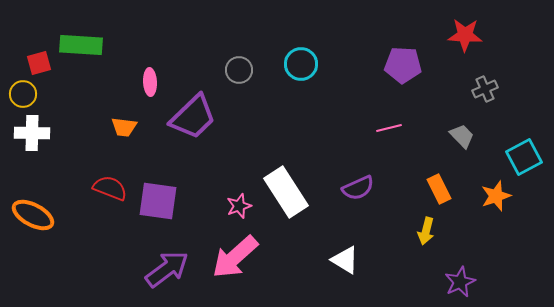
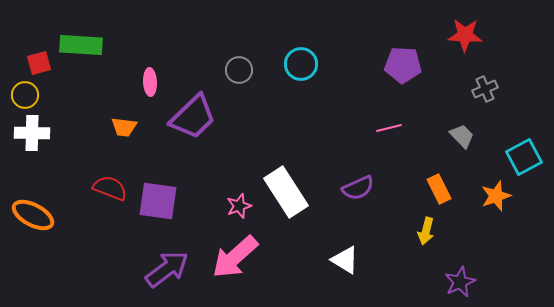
yellow circle: moved 2 px right, 1 px down
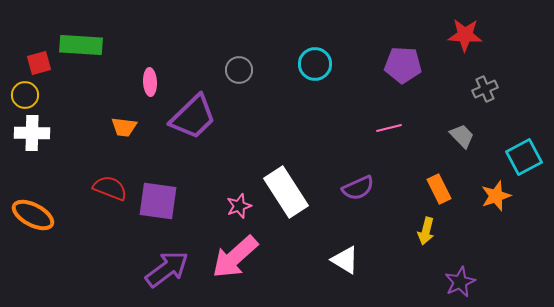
cyan circle: moved 14 px right
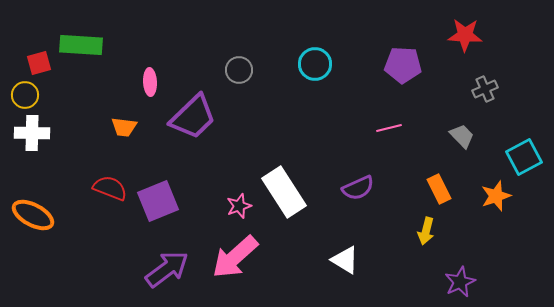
white rectangle: moved 2 px left
purple square: rotated 30 degrees counterclockwise
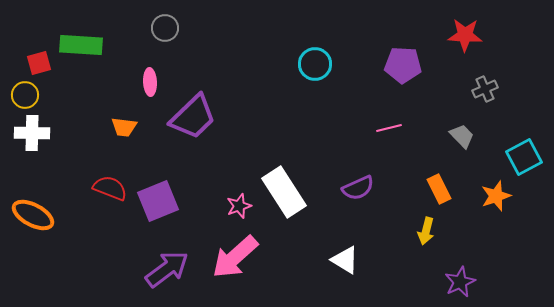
gray circle: moved 74 px left, 42 px up
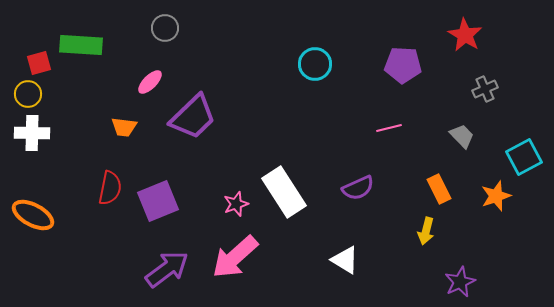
red star: rotated 28 degrees clockwise
pink ellipse: rotated 48 degrees clockwise
yellow circle: moved 3 px right, 1 px up
red semicircle: rotated 80 degrees clockwise
pink star: moved 3 px left, 2 px up
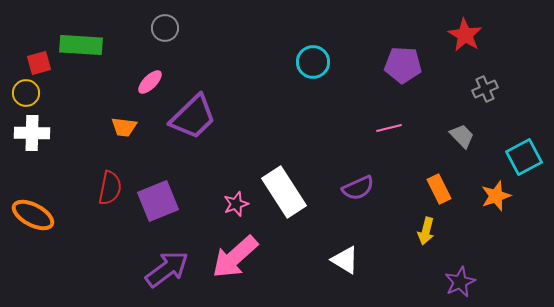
cyan circle: moved 2 px left, 2 px up
yellow circle: moved 2 px left, 1 px up
